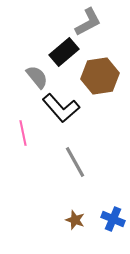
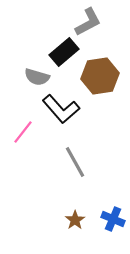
gray semicircle: rotated 145 degrees clockwise
black L-shape: moved 1 px down
pink line: moved 1 px up; rotated 50 degrees clockwise
brown star: rotated 18 degrees clockwise
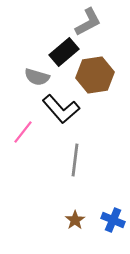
brown hexagon: moved 5 px left, 1 px up
gray line: moved 2 px up; rotated 36 degrees clockwise
blue cross: moved 1 px down
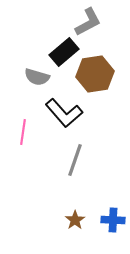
brown hexagon: moved 1 px up
black L-shape: moved 3 px right, 4 px down
pink line: rotated 30 degrees counterclockwise
gray line: rotated 12 degrees clockwise
blue cross: rotated 20 degrees counterclockwise
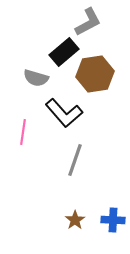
gray semicircle: moved 1 px left, 1 px down
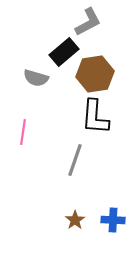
black L-shape: moved 31 px right, 4 px down; rotated 45 degrees clockwise
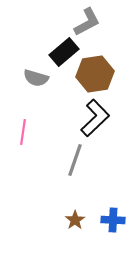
gray L-shape: moved 1 px left
black L-shape: moved 1 px down; rotated 138 degrees counterclockwise
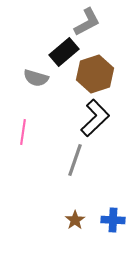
brown hexagon: rotated 9 degrees counterclockwise
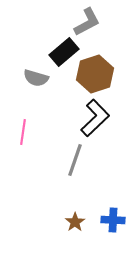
brown star: moved 2 px down
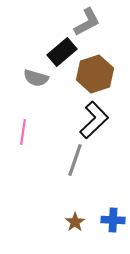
black rectangle: moved 2 px left
black L-shape: moved 1 px left, 2 px down
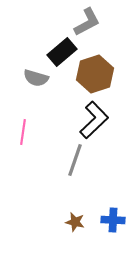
brown star: rotated 24 degrees counterclockwise
